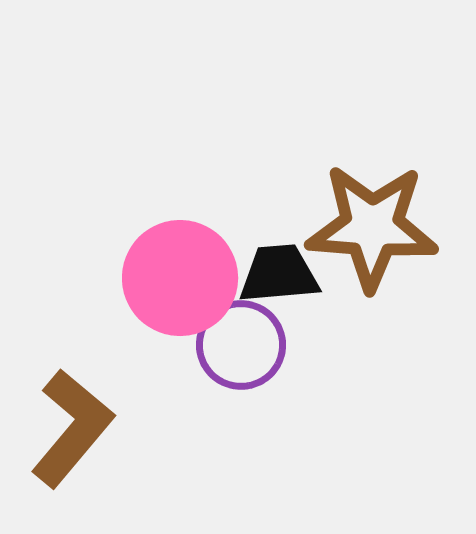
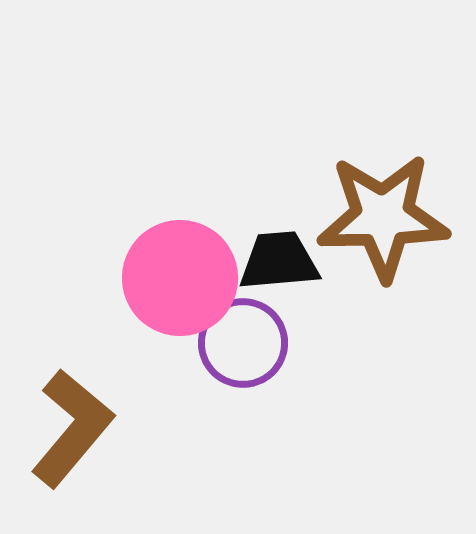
brown star: moved 11 px right, 10 px up; rotated 5 degrees counterclockwise
black trapezoid: moved 13 px up
purple circle: moved 2 px right, 2 px up
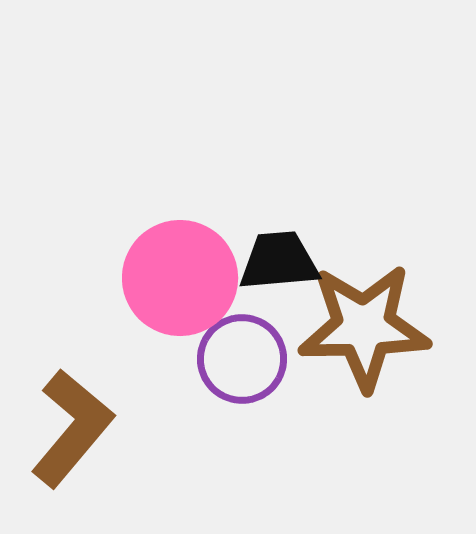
brown star: moved 19 px left, 110 px down
purple circle: moved 1 px left, 16 px down
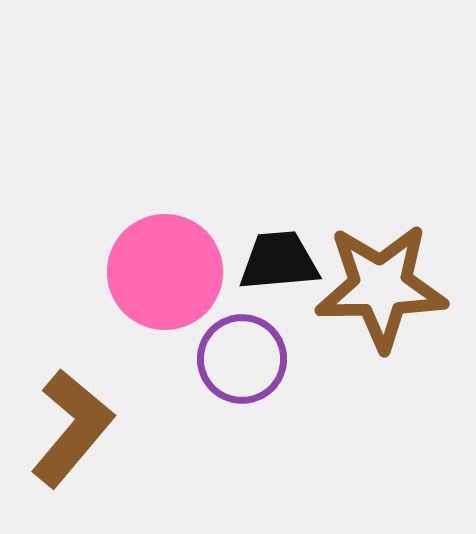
pink circle: moved 15 px left, 6 px up
brown star: moved 17 px right, 40 px up
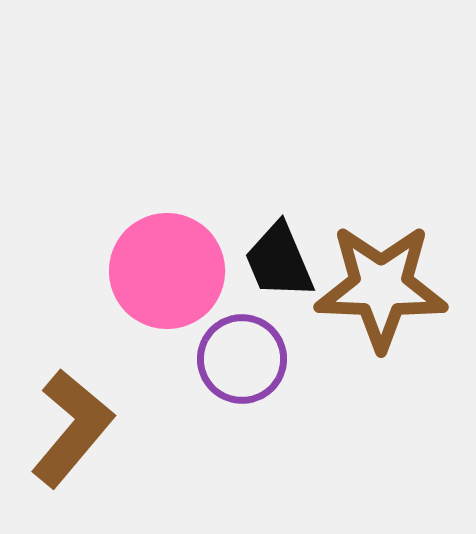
black trapezoid: rotated 108 degrees counterclockwise
pink circle: moved 2 px right, 1 px up
brown star: rotated 3 degrees clockwise
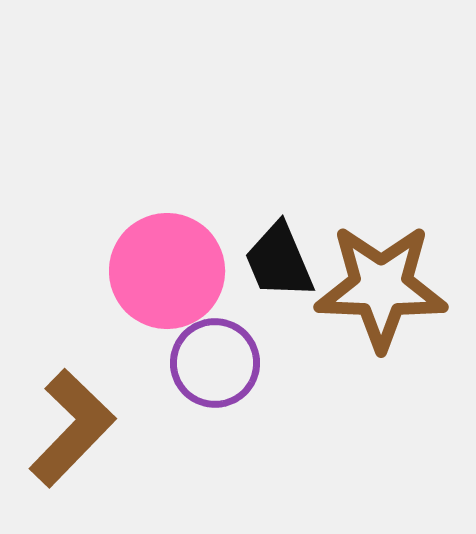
purple circle: moved 27 px left, 4 px down
brown L-shape: rotated 4 degrees clockwise
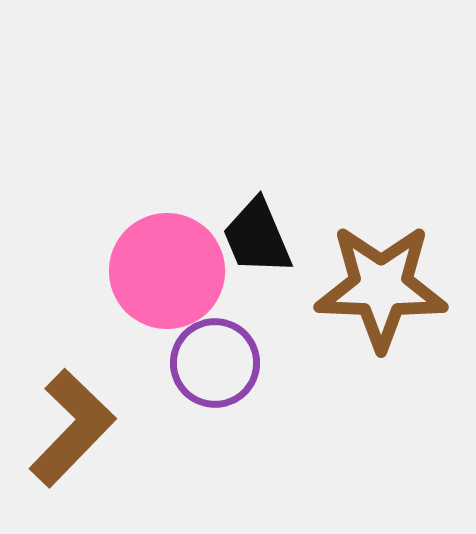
black trapezoid: moved 22 px left, 24 px up
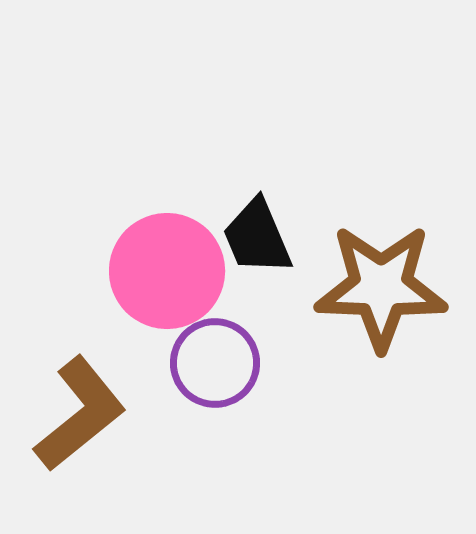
brown L-shape: moved 8 px right, 14 px up; rotated 7 degrees clockwise
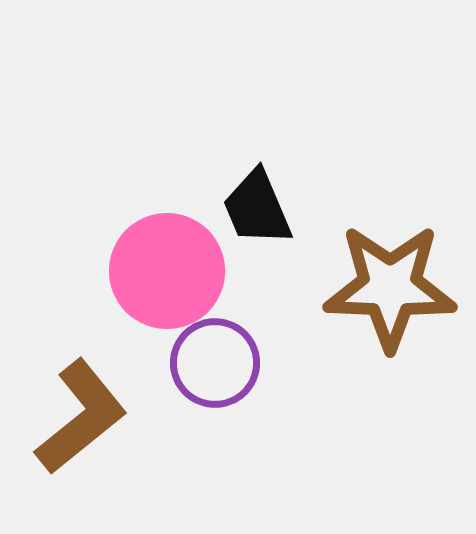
black trapezoid: moved 29 px up
brown star: moved 9 px right
brown L-shape: moved 1 px right, 3 px down
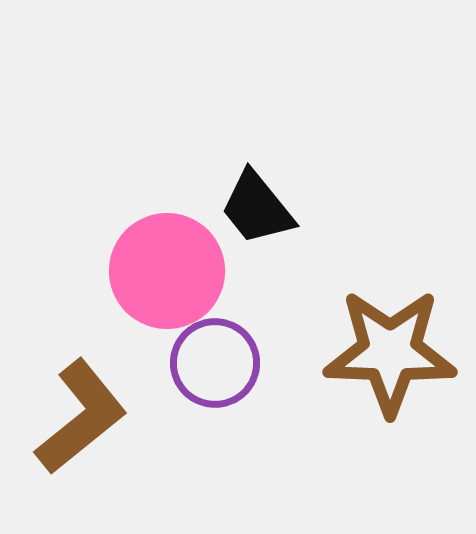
black trapezoid: rotated 16 degrees counterclockwise
brown star: moved 65 px down
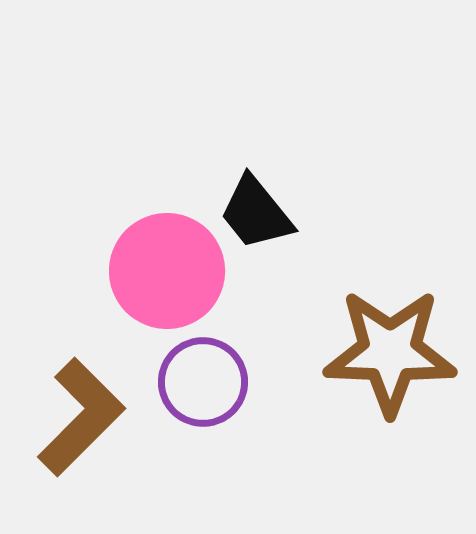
black trapezoid: moved 1 px left, 5 px down
purple circle: moved 12 px left, 19 px down
brown L-shape: rotated 6 degrees counterclockwise
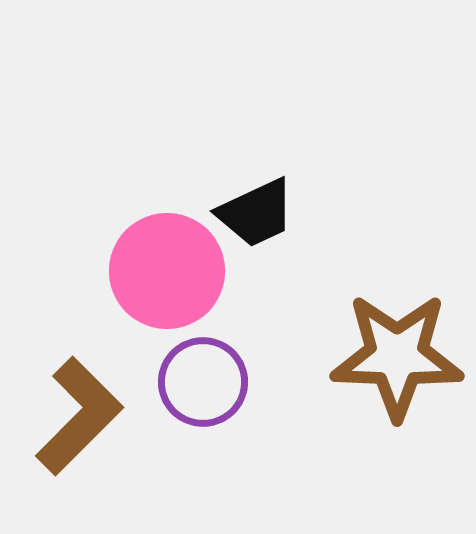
black trapezoid: rotated 76 degrees counterclockwise
brown star: moved 7 px right, 4 px down
brown L-shape: moved 2 px left, 1 px up
